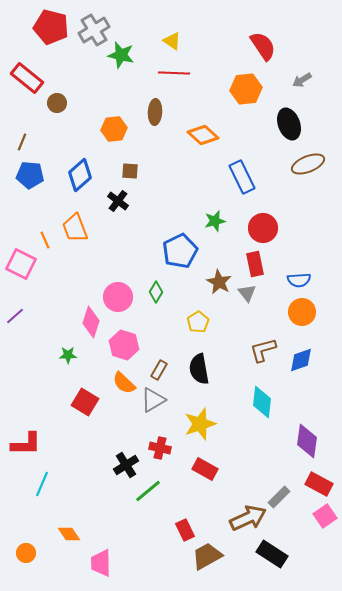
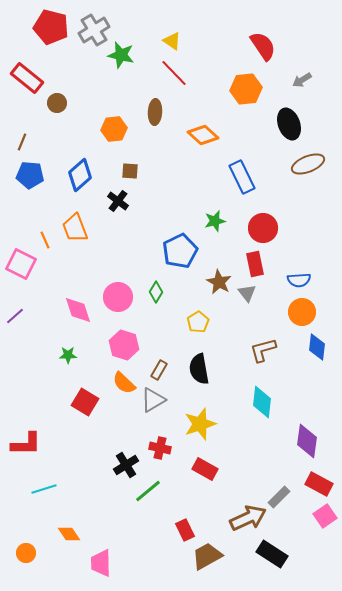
red line at (174, 73): rotated 44 degrees clockwise
pink diamond at (91, 322): moved 13 px left, 12 px up; rotated 36 degrees counterclockwise
blue diamond at (301, 360): moved 16 px right, 13 px up; rotated 64 degrees counterclockwise
cyan line at (42, 484): moved 2 px right, 5 px down; rotated 50 degrees clockwise
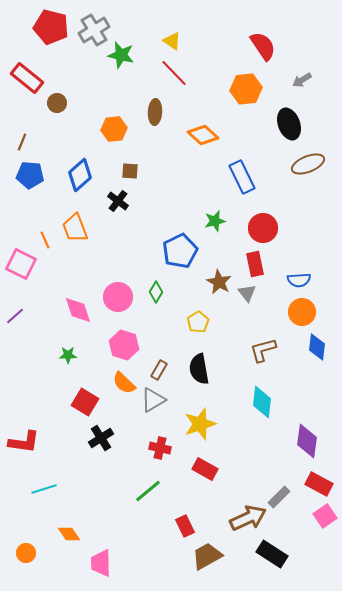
red L-shape at (26, 444): moved 2 px left, 2 px up; rotated 8 degrees clockwise
black cross at (126, 465): moved 25 px left, 27 px up
red rectangle at (185, 530): moved 4 px up
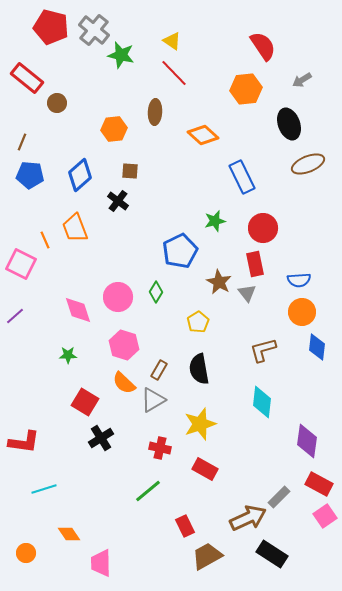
gray cross at (94, 30): rotated 20 degrees counterclockwise
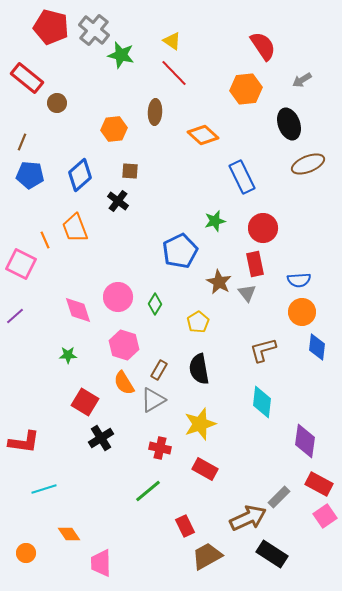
green diamond at (156, 292): moved 1 px left, 12 px down
orange semicircle at (124, 383): rotated 15 degrees clockwise
purple diamond at (307, 441): moved 2 px left
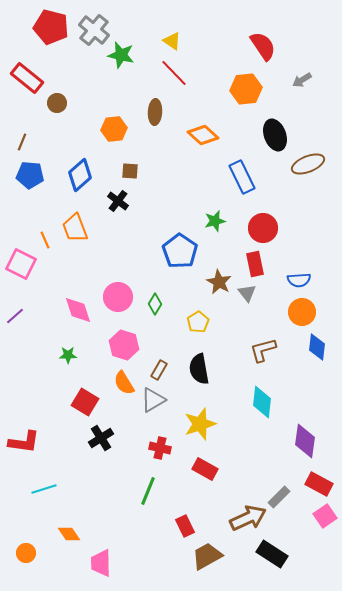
black ellipse at (289, 124): moved 14 px left, 11 px down
blue pentagon at (180, 251): rotated 12 degrees counterclockwise
green line at (148, 491): rotated 28 degrees counterclockwise
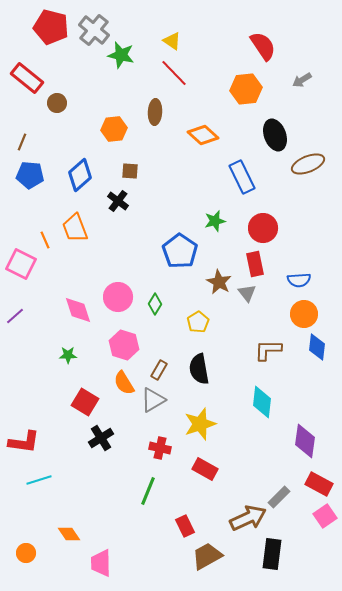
orange circle at (302, 312): moved 2 px right, 2 px down
brown L-shape at (263, 350): moved 5 px right; rotated 16 degrees clockwise
cyan line at (44, 489): moved 5 px left, 9 px up
black rectangle at (272, 554): rotated 64 degrees clockwise
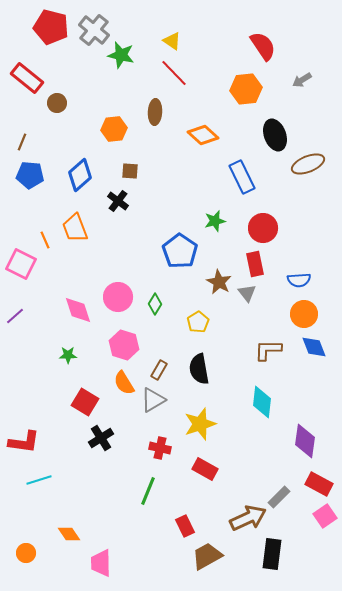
blue diamond at (317, 347): moved 3 px left; rotated 28 degrees counterclockwise
